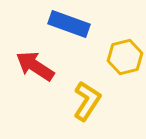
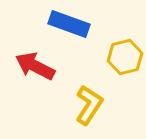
red arrow: rotated 6 degrees counterclockwise
yellow L-shape: moved 2 px right, 4 px down
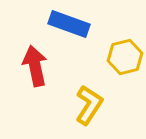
red arrow: rotated 51 degrees clockwise
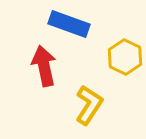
yellow hexagon: rotated 20 degrees counterclockwise
red arrow: moved 9 px right
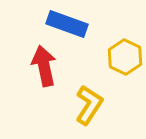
blue rectangle: moved 2 px left
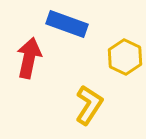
red arrow: moved 15 px left, 8 px up; rotated 24 degrees clockwise
